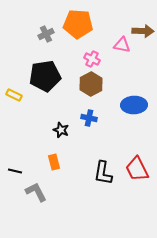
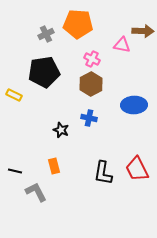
black pentagon: moved 1 px left, 4 px up
orange rectangle: moved 4 px down
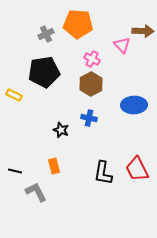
pink triangle: rotated 36 degrees clockwise
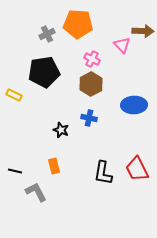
gray cross: moved 1 px right
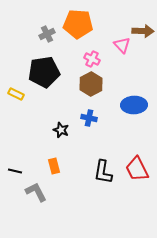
yellow rectangle: moved 2 px right, 1 px up
black L-shape: moved 1 px up
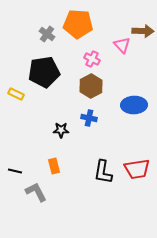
gray cross: rotated 28 degrees counterclockwise
brown hexagon: moved 2 px down
black star: rotated 21 degrees counterclockwise
red trapezoid: rotated 72 degrees counterclockwise
